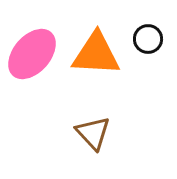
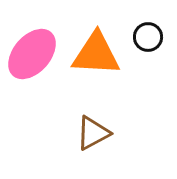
black circle: moved 2 px up
brown triangle: rotated 45 degrees clockwise
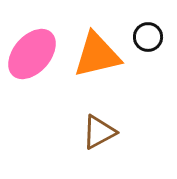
orange triangle: moved 1 px right, 1 px down; rotated 16 degrees counterclockwise
brown triangle: moved 6 px right, 1 px up
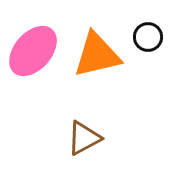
pink ellipse: moved 1 px right, 3 px up
brown triangle: moved 15 px left, 6 px down
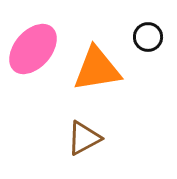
pink ellipse: moved 2 px up
orange triangle: moved 14 px down; rotated 4 degrees clockwise
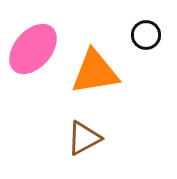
black circle: moved 2 px left, 2 px up
orange triangle: moved 2 px left, 3 px down
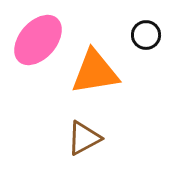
pink ellipse: moved 5 px right, 9 px up
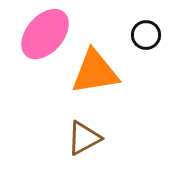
pink ellipse: moved 7 px right, 6 px up
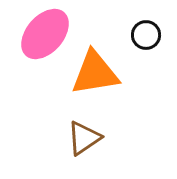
orange triangle: moved 1 px down
brown triangle: rotated 6 degrees counterclockwise
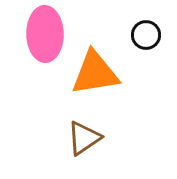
pink ellipse: rotated 42 degrees counterclockwise
